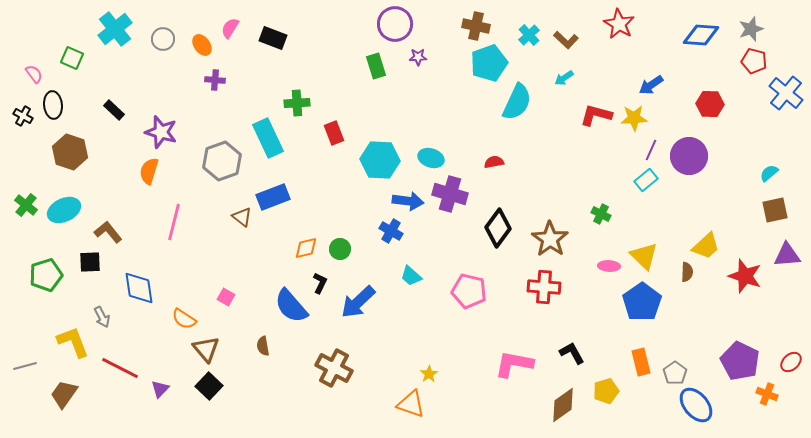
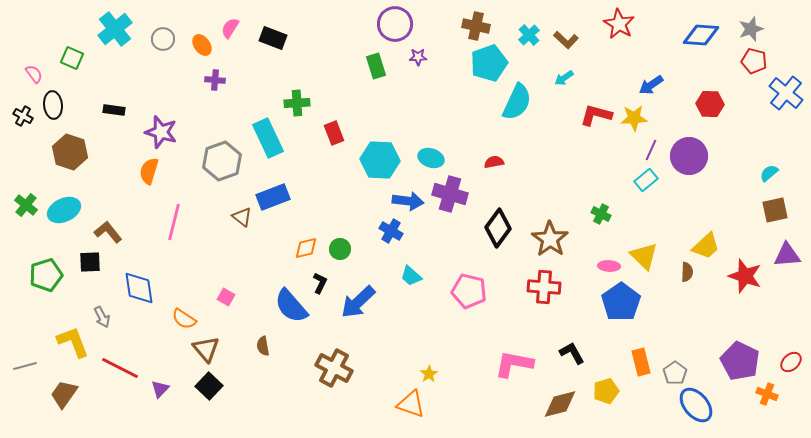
black rectangle at (114, 110): rotated 35 degrees counterclockwise
blue pentagon at (642, 302): moved 21 px left
brown diamond at (563, 405): moved 3 px left, 1 px up; rotated 21 degrees clockwise
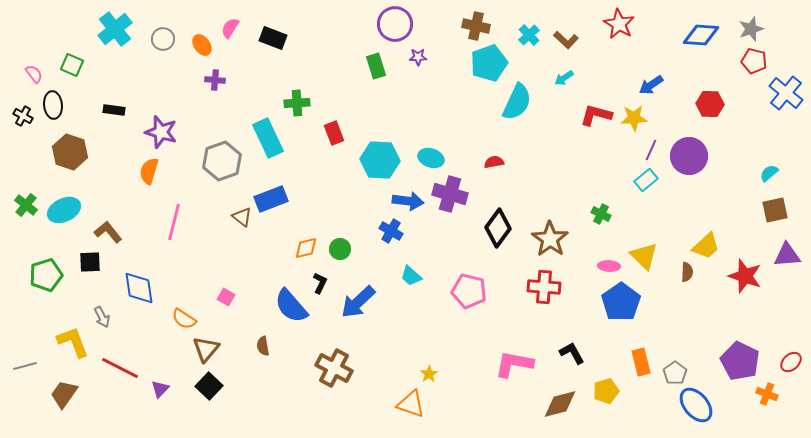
green square at (72, 58): moved 7 px down
blue rectangle at (273, 197): moved 2 px left, 2 px down
brown triangle at (206, 349): rotated 20 degrees clockwise
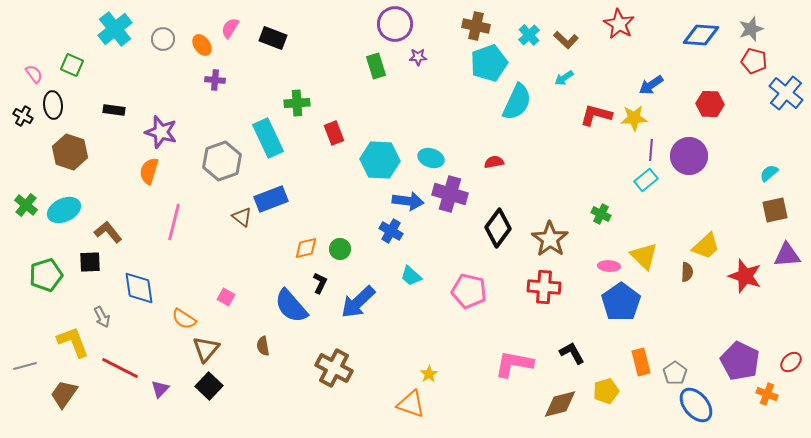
purple line at (651, 150): rotated 20 degrees counterclockwise
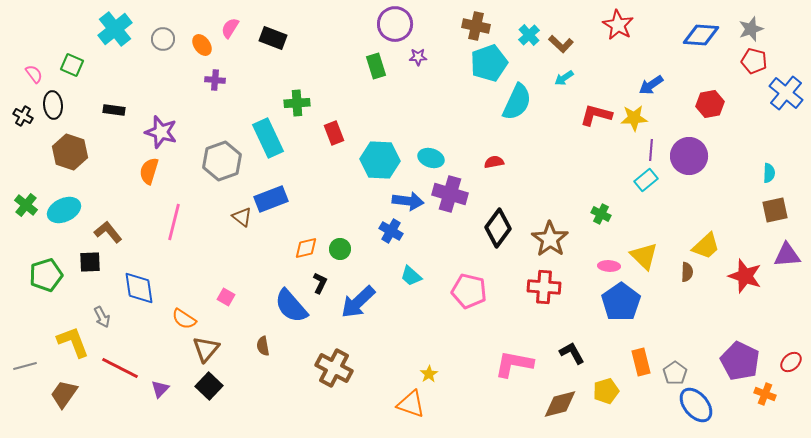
red star at (619, 24): moved 1 px left, 1 px down
brown L-shape at (566, 40): moved 5 px left, 4 px down
red hexagon at (710, 104): rotated 12 degrees counterclockwise
cyan semicircle at (769, 173): rotated 132 degrees clockwise
orange cross at (767, 394): moved 2 px left
